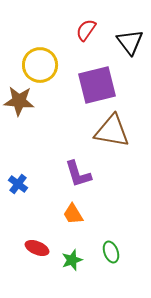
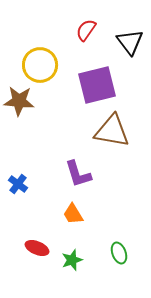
green ellipse: moved 8 px right, 1 px down
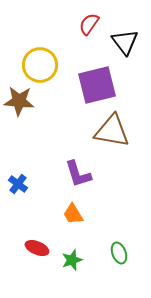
red semicircle: moved 3 px right, 6 px up
black triangle: moved 5 px left
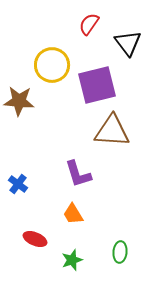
black triangle: moved 3 px right, 1 px down
yellow circle: moved 12 px right
brown triangle: rotated 6 degrees counterclockwise
red ellipse: moved 2 px left, 9 px up
green ellipse: moved 1 px right, 1 px up; rotated 25 degrees clockwise
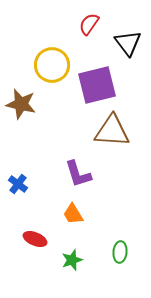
brown star: moved 2 px right, 3 px down; rotated 8 degrees clockwise
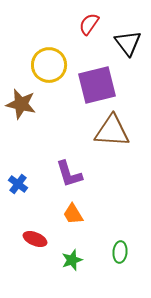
yellow circle: moved 3 px left
purple L-shape: moved 9 px left
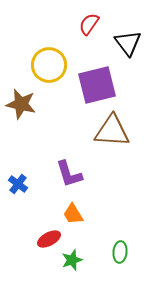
red ellipse: moved 14 px right; rotated 50 degrees counterclockwise
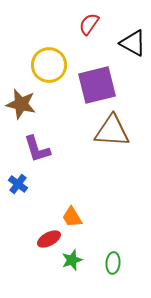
black triangle: moved 5 px right; rotated 24 degrees counterclockwise
purple L-shape: moved 32 px left, 25 px up
orange trapezoid: moved 1 px left, 3 px down
green ellipse: moved 7 px left, 11 px down
